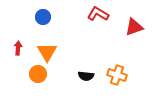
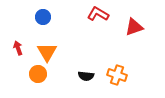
red arrow: rotated 24 degrees counterclockwise
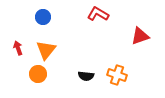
red triangle: moved 6 px right, 9 px down
orange triangle: moved 1 px left, 2 px up; rotated 10 degrees clockwise
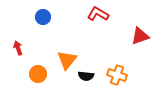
orange triangle: moved 21 px right, 10 px down
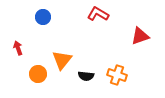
orange triangle: moved 5 px left
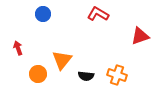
blue circle: moved 3 px up
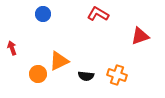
red arrow: moved 6 px left
orange triangle: moved 3 px left, 1 px down; rotated 25 degrees clockwise
